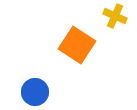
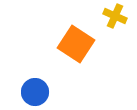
orange square: moved 1 px left, 1 px up
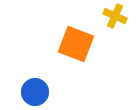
orange square: rotated 12 degrees counterclockwise
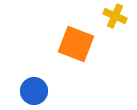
blue circle: moved 1 px left, 1 px up
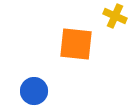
orange square: rotated 15 degrees counterclockwise
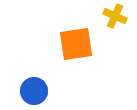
orange square: rotated 15 degrees counterclockwise
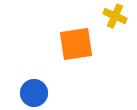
blue circle: moved 2 px down
